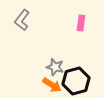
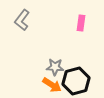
gray star: rotated 12 degrees counterclockwise
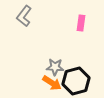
gray L-shape: moved 2 px right, 4 px up
orange arrow: moved 2 px up
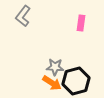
gray L-shape: moved 1 px left
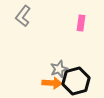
gray star: moved 4 px right, 2 px down; rotated 24 degrees counterclockwise
orange arrow: rotated 30 degrees counterclockwise
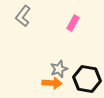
pink rectangle: moved 8 px left; rotated 21 degrees clockwise
black hexagon: moved 11 px right, 2 px up; rotated 24 degrees clockwise
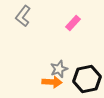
pink rectangle: rotated 14 degrees clockwise
black hexagon: rotated 20 degrees counterclockwise
orange arrow: moved 1 px up
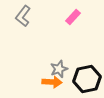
pink rectangle: moved 6 px up
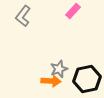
pink rectangle: moved 6 px up
orange arrow: moved 1 px left, 1 px up
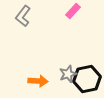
gray star: moved 9 px right, 5 px down
orange arrow: moved 13 px left
